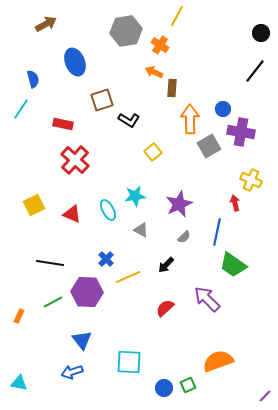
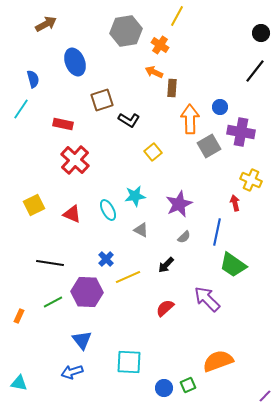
blue circle at (223, 109): moved 3 px left, 2 px up
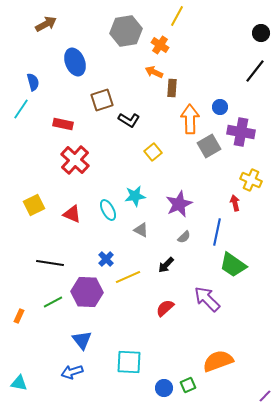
blue semicircle at (33, 79): moved 3 px down
